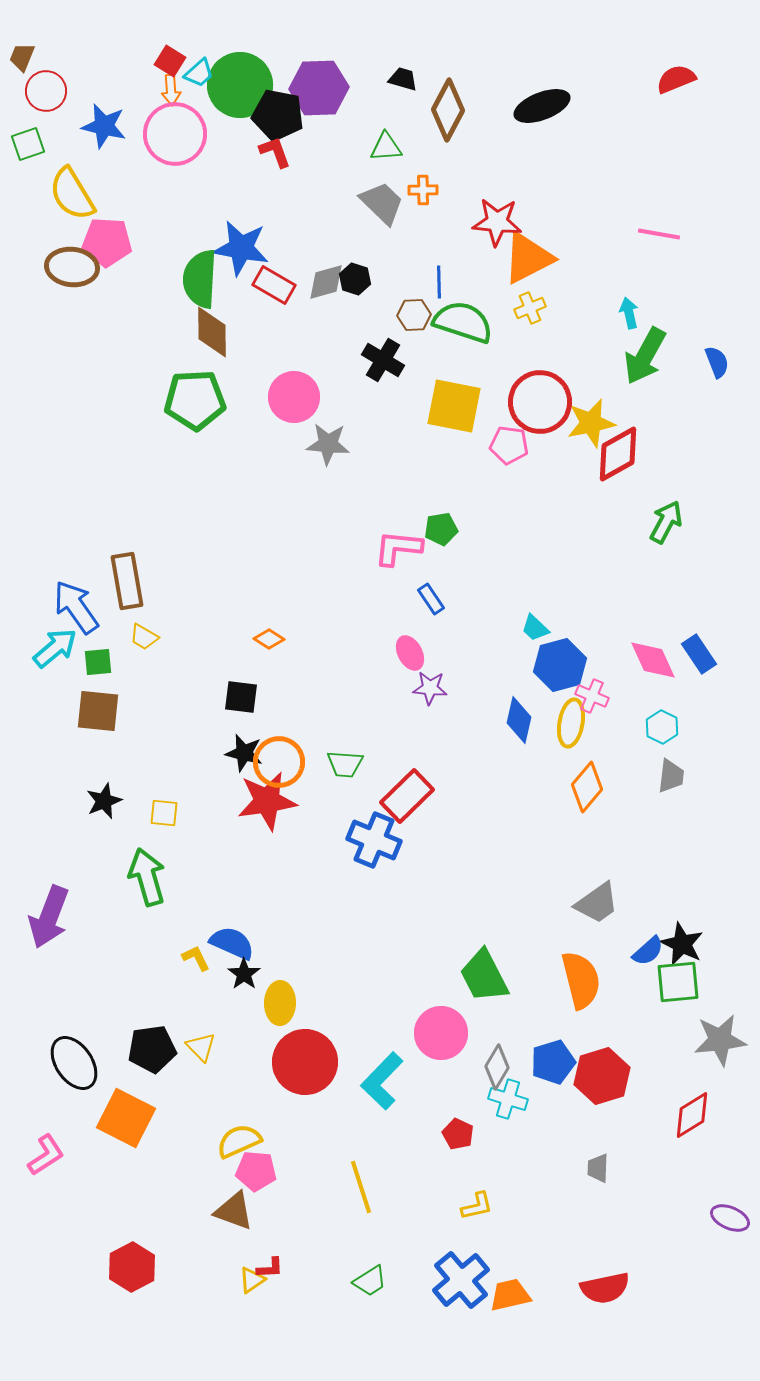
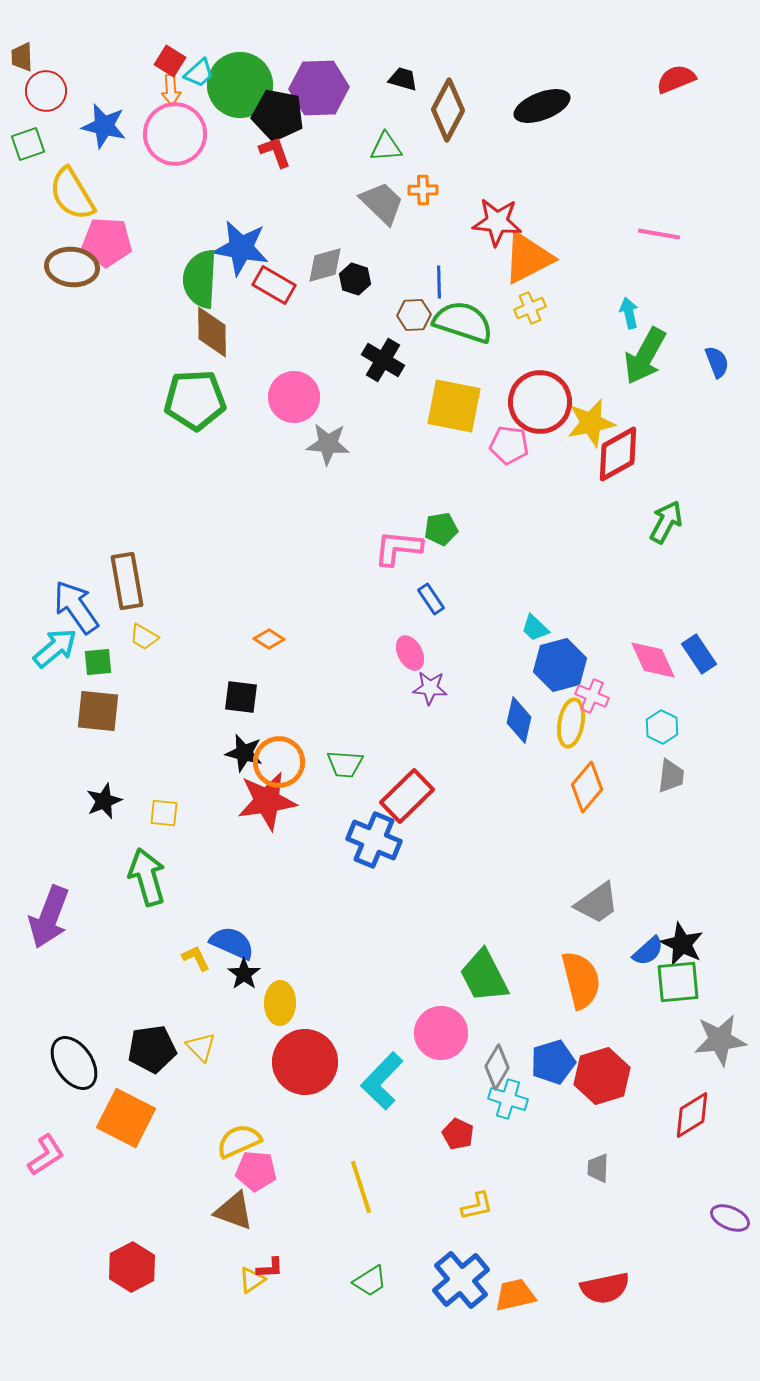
brown trapezoid at (22, 57): rotated 24 degrees counterclockwise
gray diamond at (326, 282): moved 1 px left, 17 px up
orange trapezoid at (510, 1295): moved 5 px right
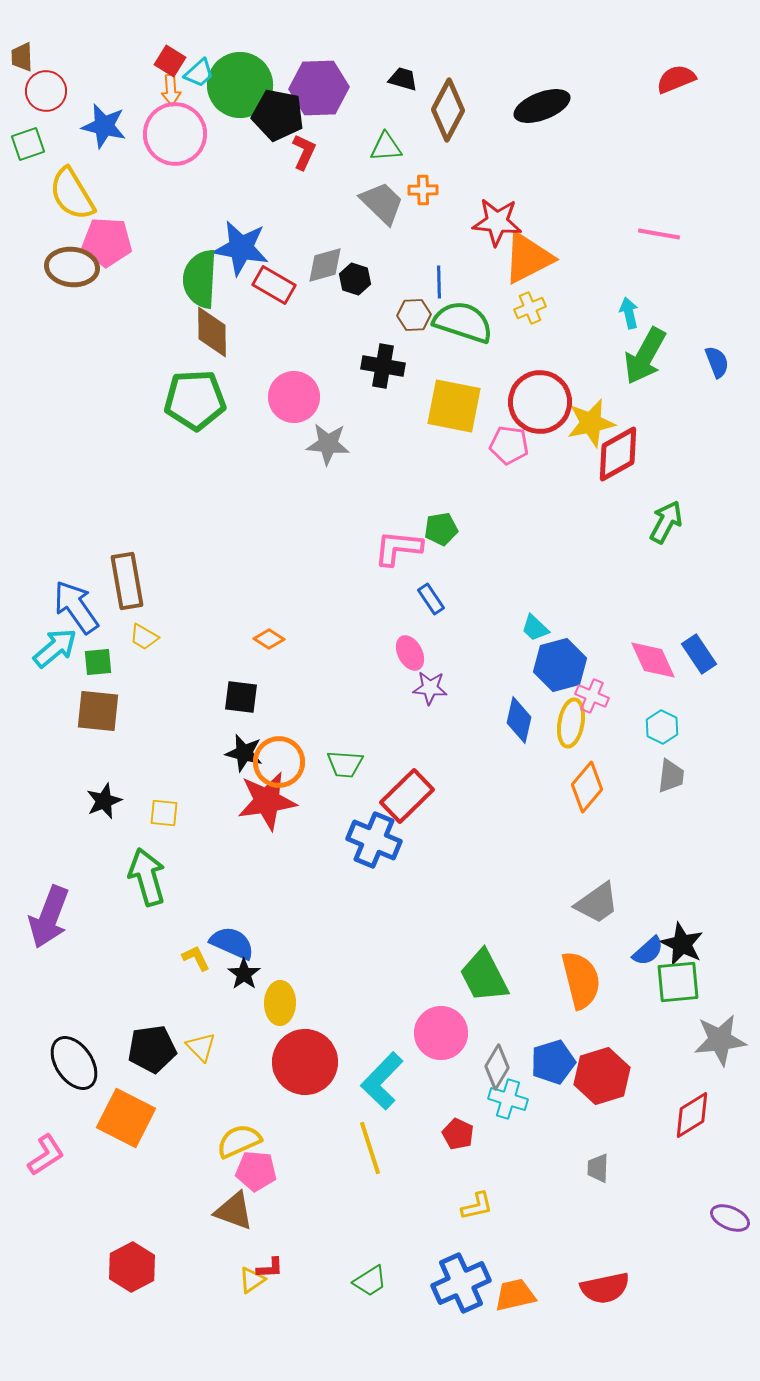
red L-shape at (275, 152): moved 29 px right; rotated 45 degrees clockwise
black cross at (383, 360): moved 6 px down; rotated 21 degrees counterclockwise
yellow line at (361, 1187): moved 9 px right, 39 px up
blue cross at (461, 1280): moved 3 px down; rotated 16 degrees clockwise
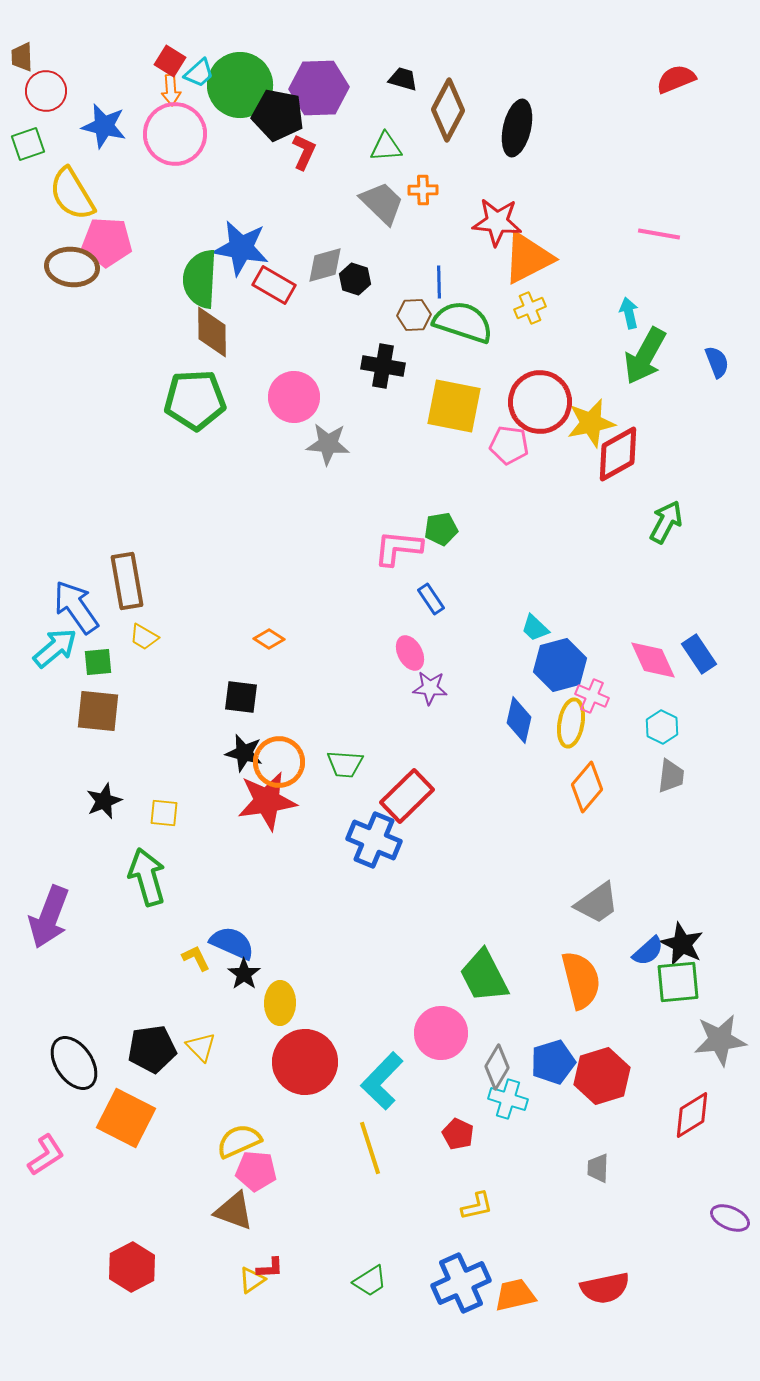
black ellipse at (542, 106): moved 25 px left, 22 px down; rotated 56 degrees counterclockwise
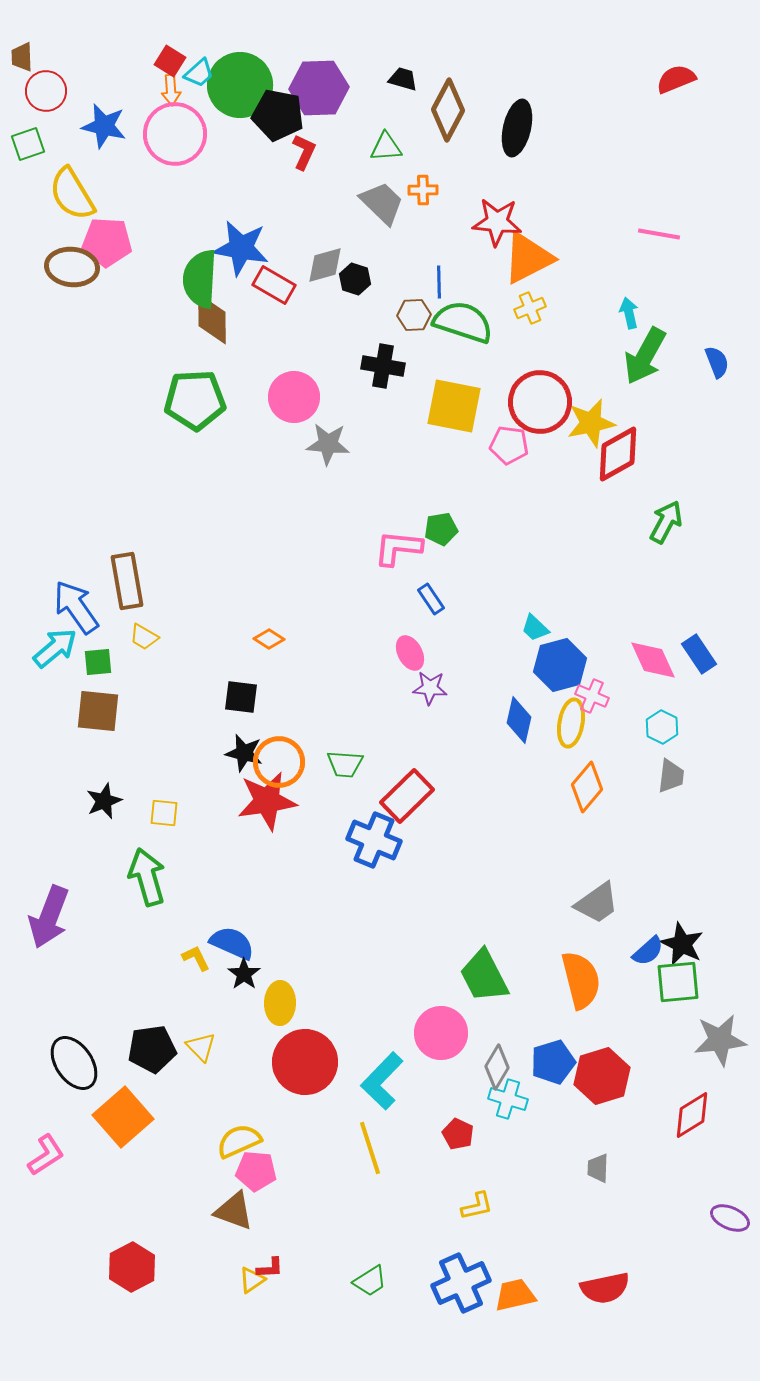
brown diamond at (212, 332): moved 13 px up
orange square at (126, 1118): moved 3 px left, 1 px up; rotated 22 degrees clockwise
